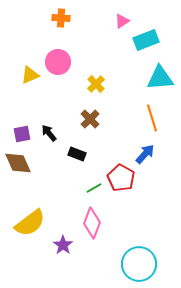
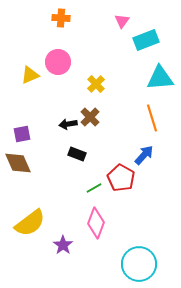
pink triangle: rotated 21 degrees counterclockwise
brown cross: moved 2 px up
black arrow: moved 19 px right, 9 px up; rotated 60 degrees counterclockwise
blue arrow: moved 1 px left, 1 px down
pink diamond: moved 4 px right
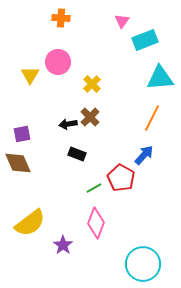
cyan rectangle: moved 1 px left
yellow triangle: rotated 36 degrees counterclockwise
yellow cross: moved 4 px left
orange line: rotated 44 degrees clockwise
cyan circle: moved 4 px right
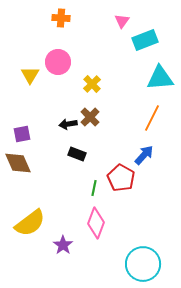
green line: rotated 49 degrees counterclockwise
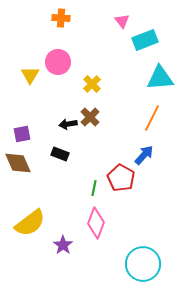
pink triangle: rotated 14 degrees counterclockwise
black rectangle: moved 17 px left
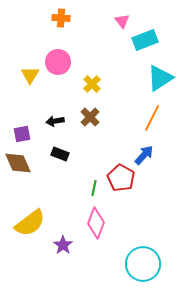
cyan triangle: rotated 28 degrees counterclockwise
black arrow: moved 13 px left, 3 px up
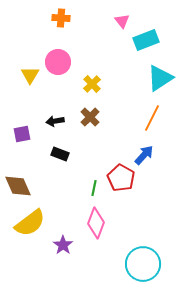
cyan rectangle: moved 1 px right
brown diamond: moved 23 px down
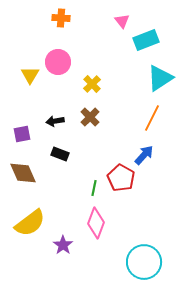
brown diamond: moved 5 px right, 13 px up
cyan circle: moved 1 px right, 2 px up
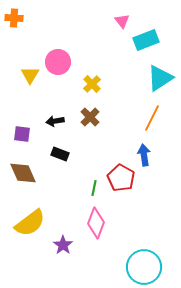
orange cross: moved 47 px left
purple square: rotated 18 degrees clockwise
blue arrow: rotated 50 degrees counterclockwise
cyan circle: moved 5 px down
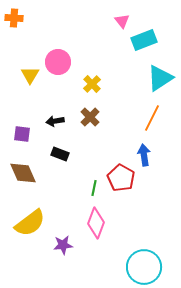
cyan rectangle: moved 2 px left
purple star: rotated 30 degrees clockwise
